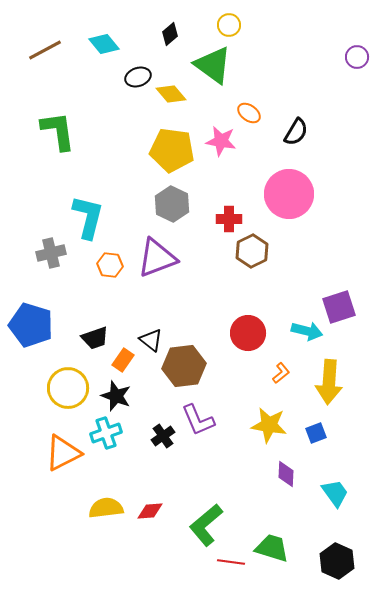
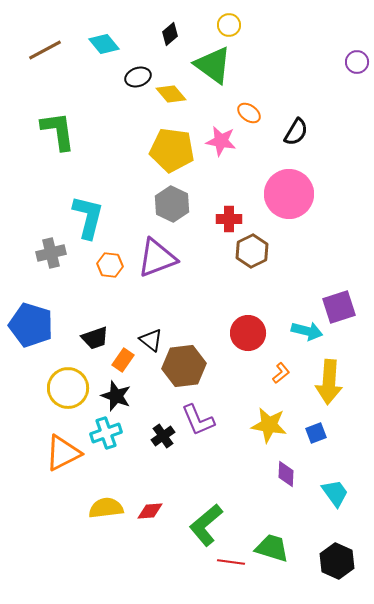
purple circle at (357, 57): moved 5 px down
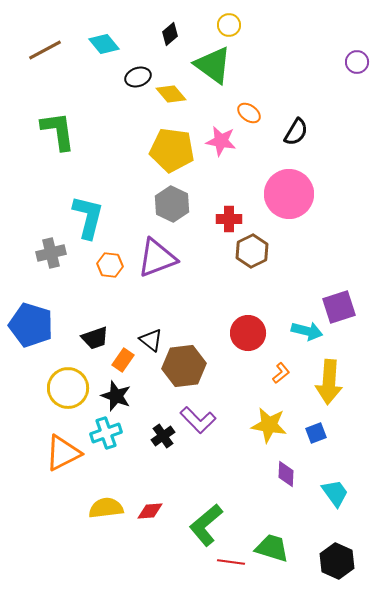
purple L-shape at (198, 420): rotated 21 degrees counterclockwise
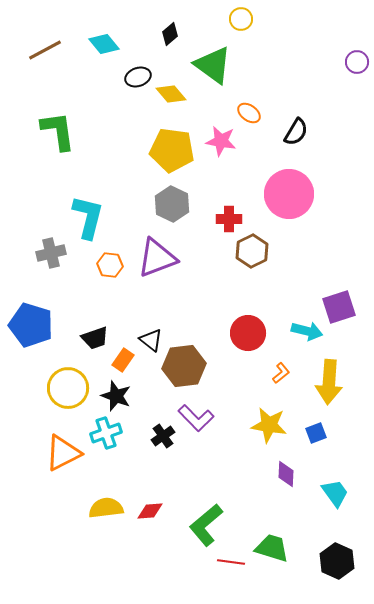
yellow circle at (229, 25): moved 12 px right, 6 px up
purple L-shape at (198, 420): moved 2 px left, 2 px up
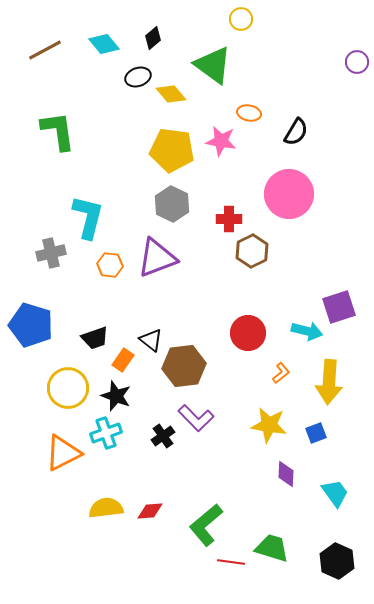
black diamond at (170, 34): moved 17 px left, 4 px down
orange ellipse at (249, 113): rotated 25 degrees counterclockwise
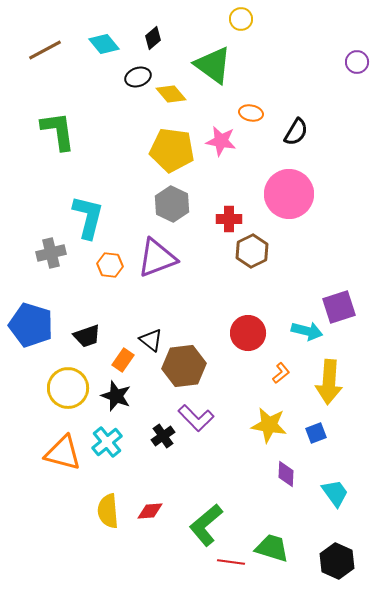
orange ellipse at (249, 113): moved 2 px right
black trapezoid at (95, 338): moved 8 px left, 2 px up
cyan cross at (106, 433): moved 1 px right, 9 px down; rotated 20 degrees counterclockwise
orange triangle at (63, 453): rotated 42 degrees clockwise
yellow semicircle at (106, 508): moved 2 px right, 3 px down; rotated 88 degrees counterclockwise
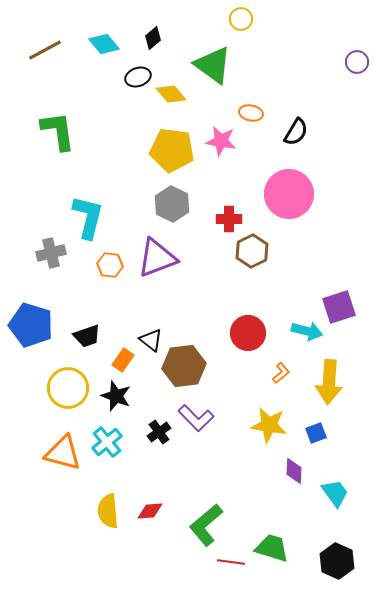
black cross at (163, 436): moved 4 px left, 4 px up
purple diamond at (286, 474): moved 8 px right, 3 px up
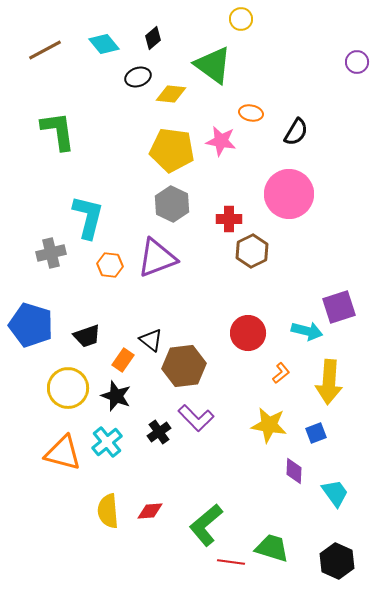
yellow diamond at (171, 94): rotated 44 degrees counterclockwise
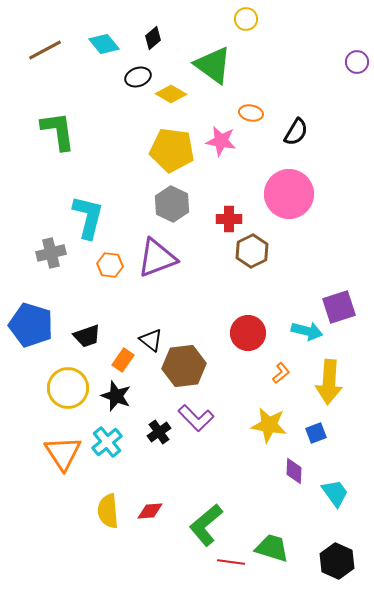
yellow circle at (241, 19): moved 5 px right
yellow diamond at (171, 94): rotated 24 degrees clockwise
orange triangle at (63, 453): rotated 42 degrees clockwise
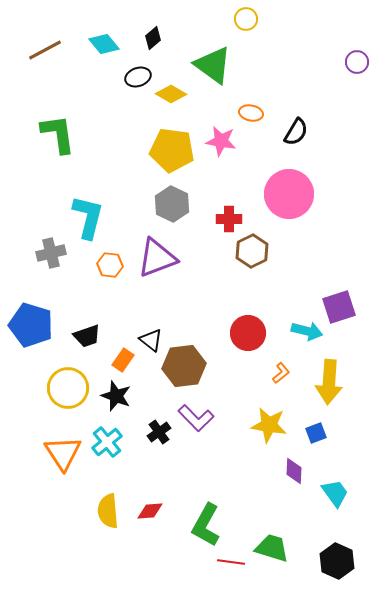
green L-shape at (58, 131): moved 3 px down
green L-shape at (206, 525): rotated 21 degrees counterclockwise
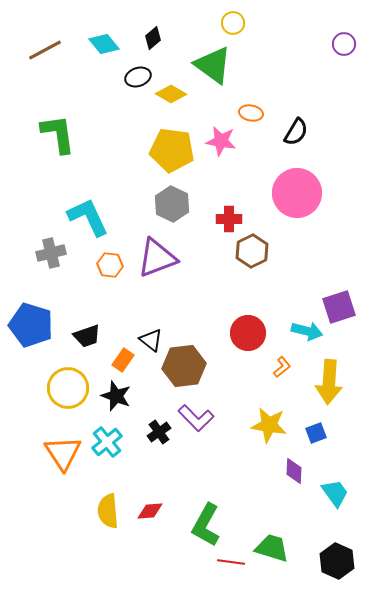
yellow circle at (246, 19): moved 13 px left, 4 px down
purple circle at (357, 62): moved 13 px left, 18 px up
pink circle at (289, 194): moved 8 px right, 1 px up
cyan L-shape at (88, 217): rotated 39 degrees counterclockwise
orange L-shape at (281, 373): moved 1 px right, 6 px up
